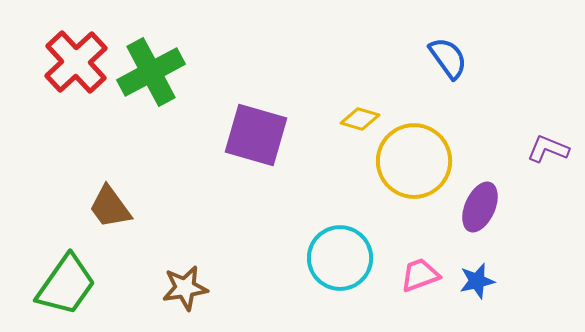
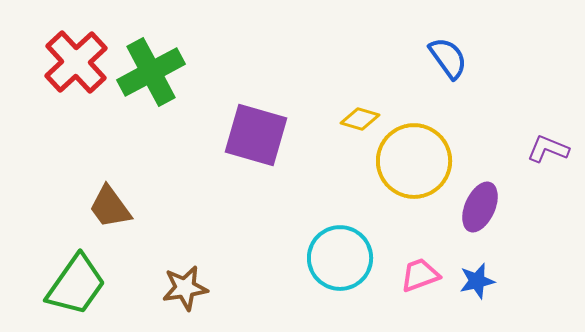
green trapezoid: moved 10 px right
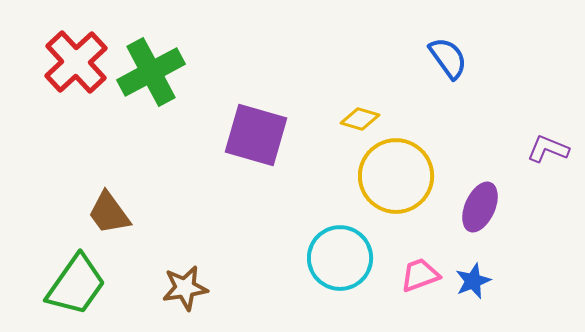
yellow circle: moved 18 px left, 15 px down
brown trapezoid: moved 1 px left, 6 px down
blue star: moved 4 px left; rotated 9 degrees counterclockwise
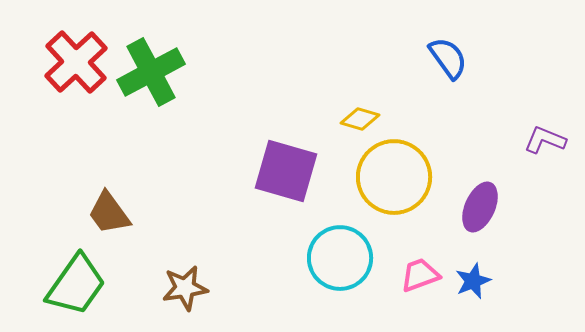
purple square: moved 30 px right, 36 px down
purple L-shape: moved 3 px left, 9 px up
yellow circle: moved 2 px left, 1 px down
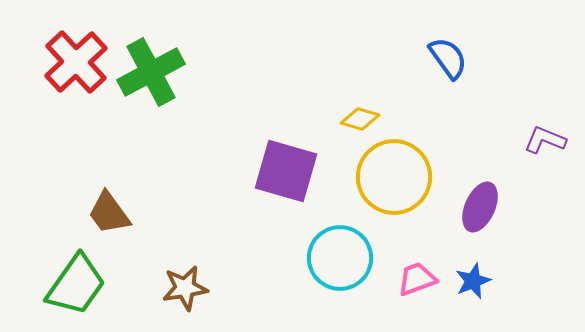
pink trapezoid: moved 3 px left, 4 px down
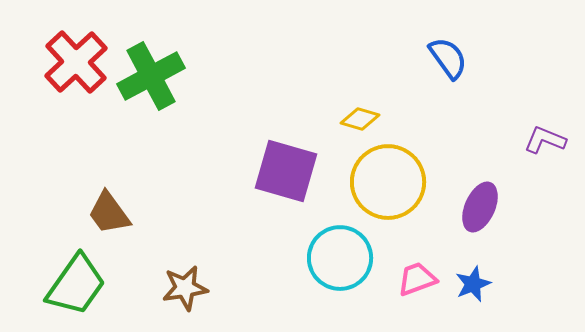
green cross: moved 4 px down
yellow circle: moved 6 px left, 5 px down
blue star: moved 3 px down
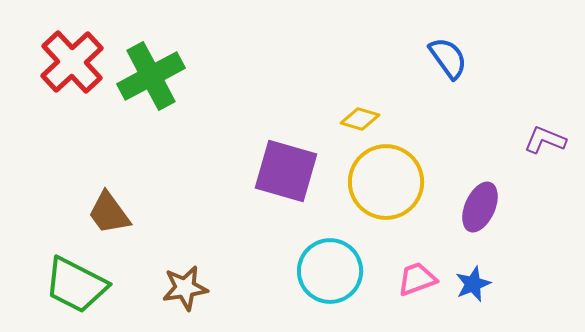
red cross: moved 4 px left
yellow circle: moved 2 px left
cyan circle: moved 10 px left, 13 px down
green trapezoid: rotated 82 degrees clockwise
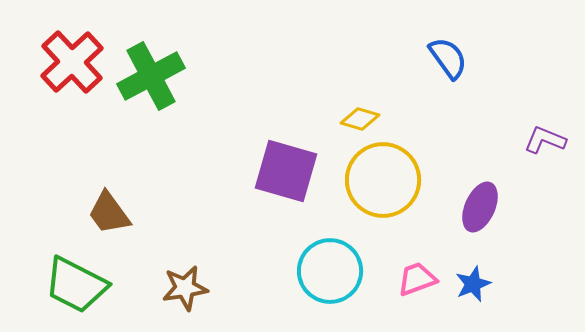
yellow circle: moved 3 px left, 2 px up
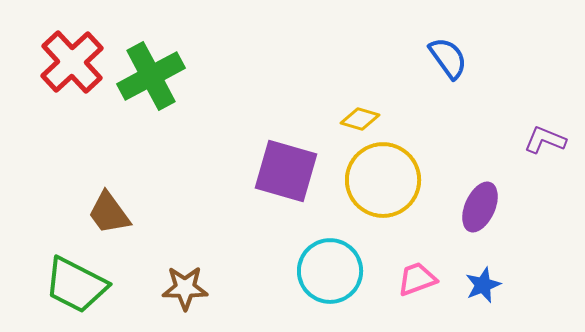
blue star: moved 10 px right, 1 px down
brown star: rotated 9 degrees clockwise
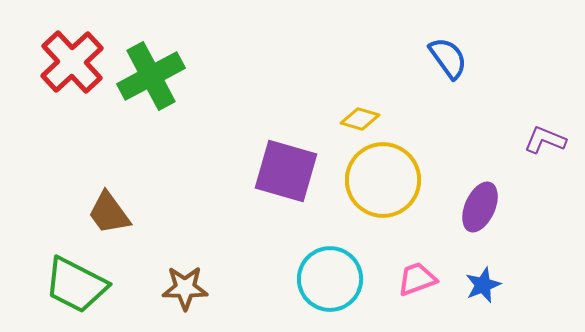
cyan circle: moved 8 px down
